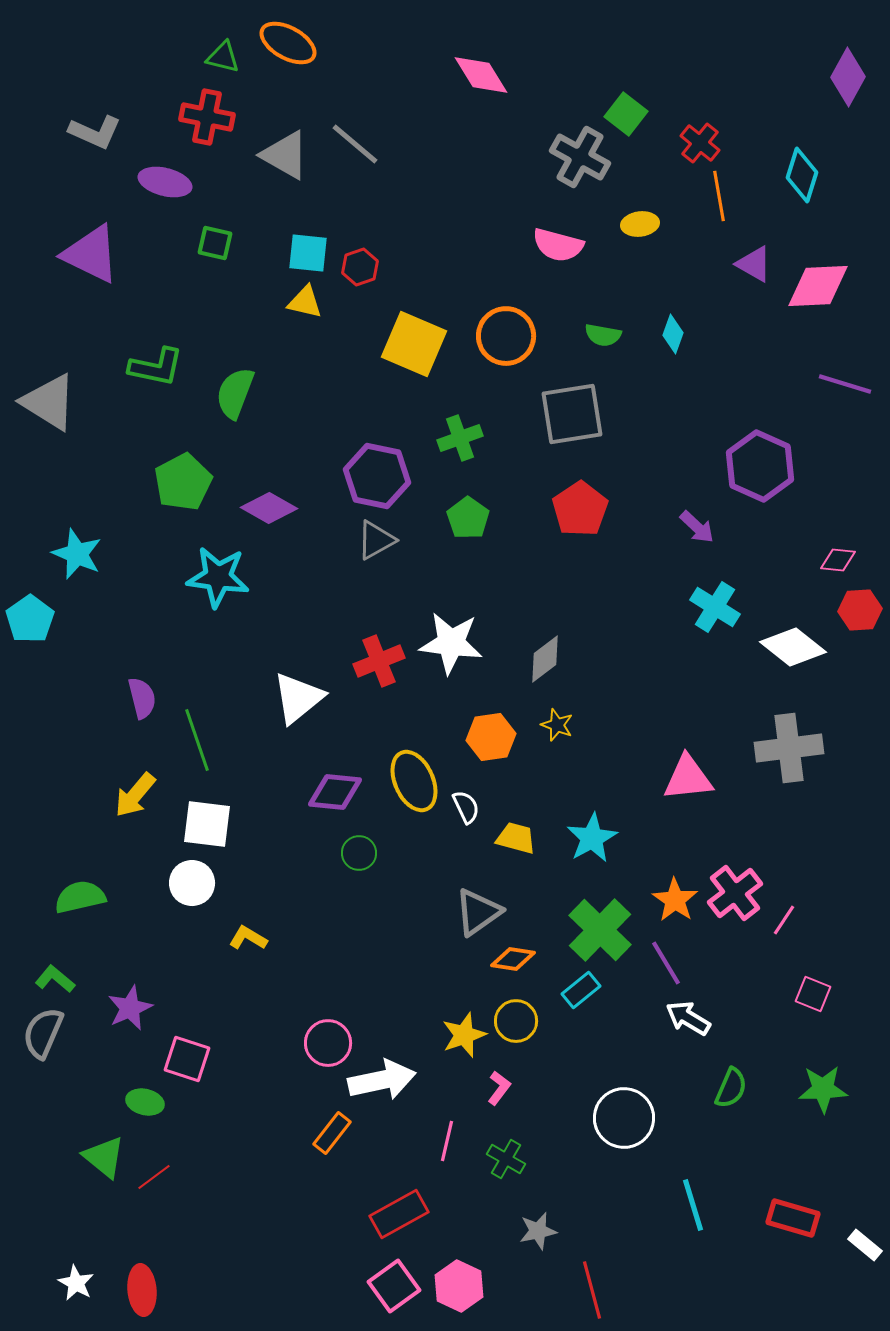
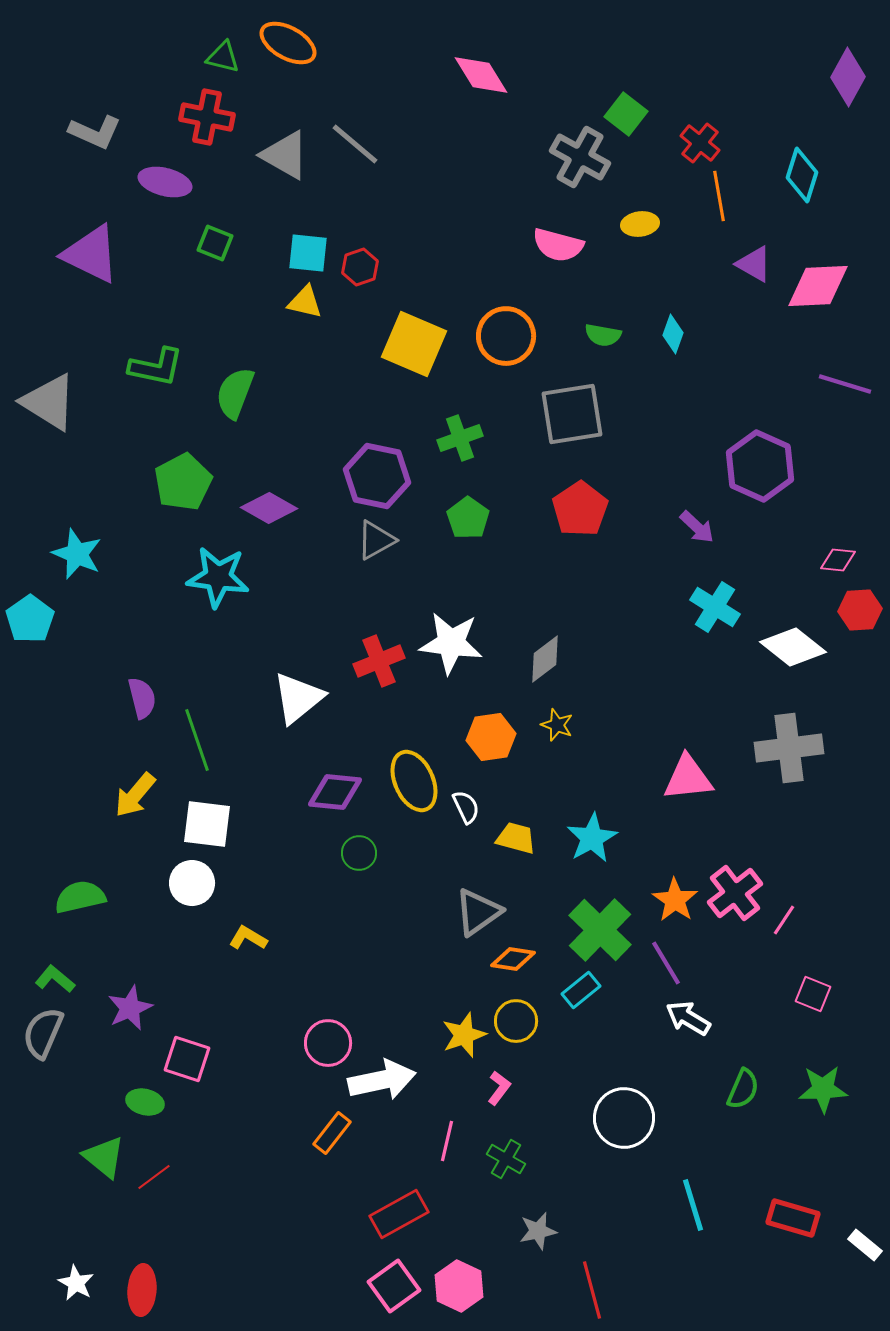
green square at (215, 243): rotated 9 degrees clockwise
green semicircle at (731, 1088): moved 12 px right, 1 px down
red ellipse at (142, 1290): rotated 9 degrees clockwise
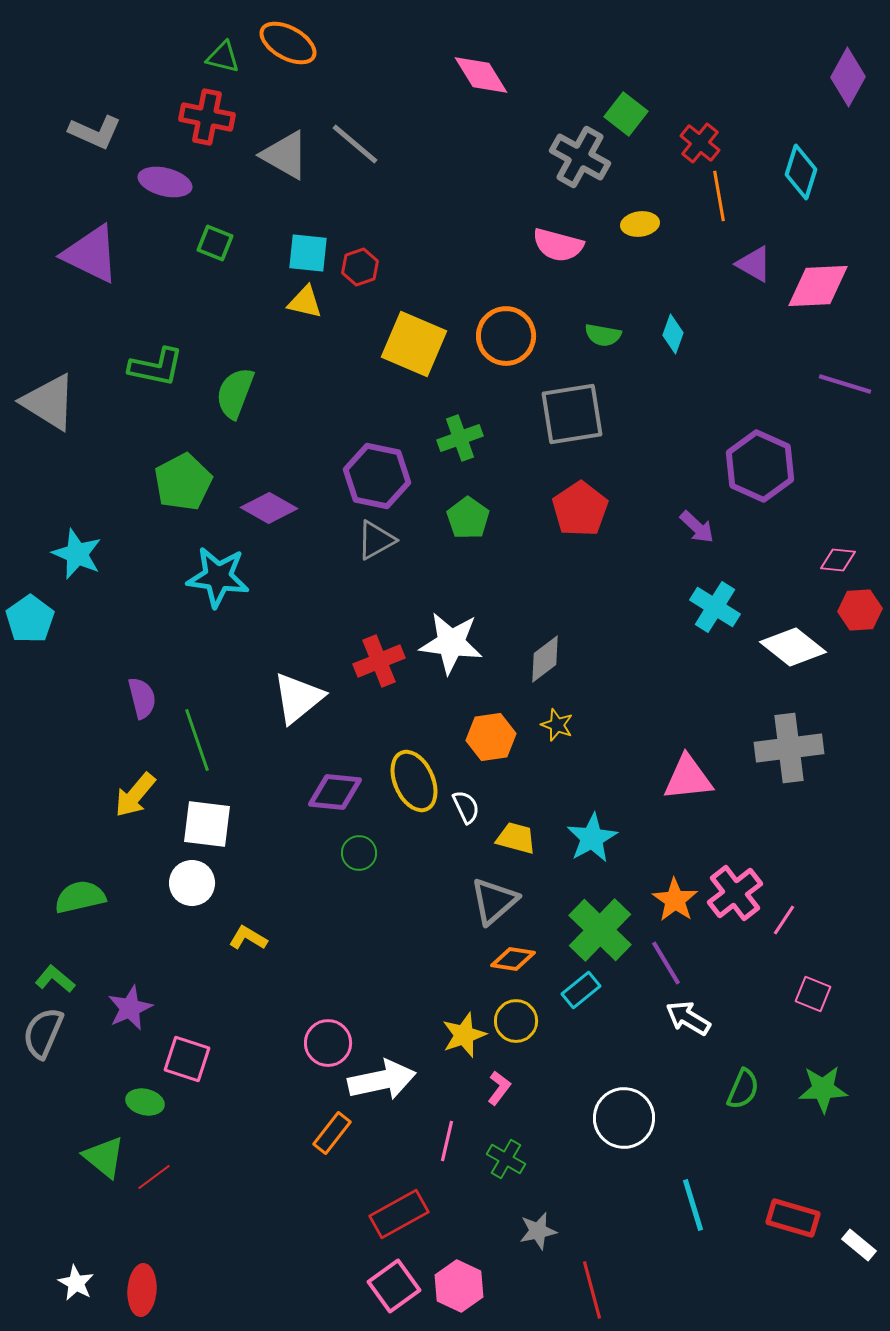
cyan diamond at (802, 175): moved 1 px left, 3 px up
gray triangle at (478, 912): moved 16 px right, 11 px up; rotated 6 degrees counterclockwise
white rectangle at (865, 1245): moved 6 px left
